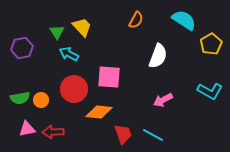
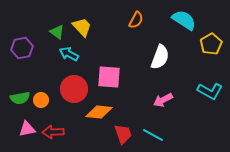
green triangle: rotated 21 degrees counterclockwise
white semicircle: moved 2 px right, 1 px down
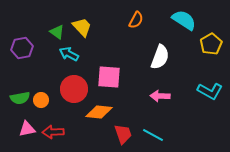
pink arrow: moved 3 px left, 4 px up; rotated 30 degrees clockwise
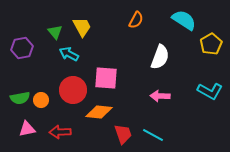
yellow trapezoid: rotated 15 degrees clockwise
green triangle: moved 2 px left; rotated 14 degrees clockwise
pink square: moved 3 px left, 1 px down
red circle: moved 1 px left, 1 px down
red arrow: moved 7 px right
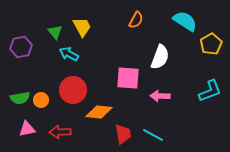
cyan semicircle: moved 1 px right, 1 px down
purple hexagon: moved 1 px left, 1 px up
pink square: moved 22 px right
cyan L-shape: rotated 50 degrees counterclockwise
red trapezoid: rotated 10 degrees clockwise
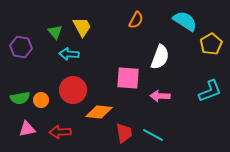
purple hexagon: rotated 20 degrees clockwise
cyan arrow: rotated 24 degrees counterclockwise
red trapezoid: moved 1 px right, 1 px up
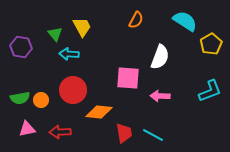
green triangle: moved 2 px down
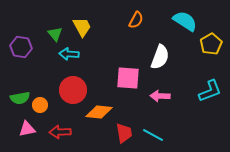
orange circle: moved 1 px left, 5 px down
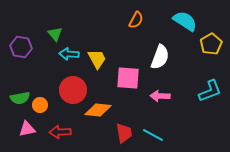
yellow trapezoid: moved 15 px right, 32 px down
orange diamond: moved 1 px left, 2 px up
